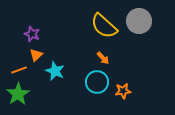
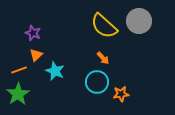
purple star: moved 1 px right, 1 px up
orange star: moved 2 px left, 3 px down
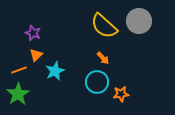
cyan star: rotated 24 degrees clockwise
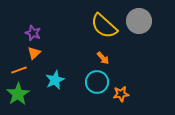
orange triangle: moved 2 px left, 2 px up
cyan star: moved 9 px down
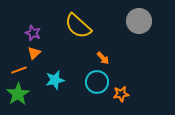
yellow semicircle: moved 26 px left
cyan star: rotated 12 degrees clockwise
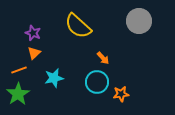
cyan star: moved 1 px left, 2 px up
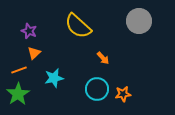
purple star: moved 4 px left, 2 px up
cyan circle: moved 7 px down
orange star: moved 2 px right
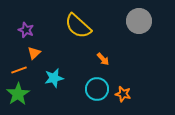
purple star: moved 3 px left, 1 px up
orange arrow: moved 1 px down
orange star: rotated 21 degrees clockwise
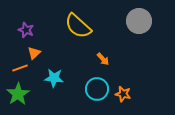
orange line: moved 1 px right, 2 px up
cyan star: rotated 18 degrees clockwise
